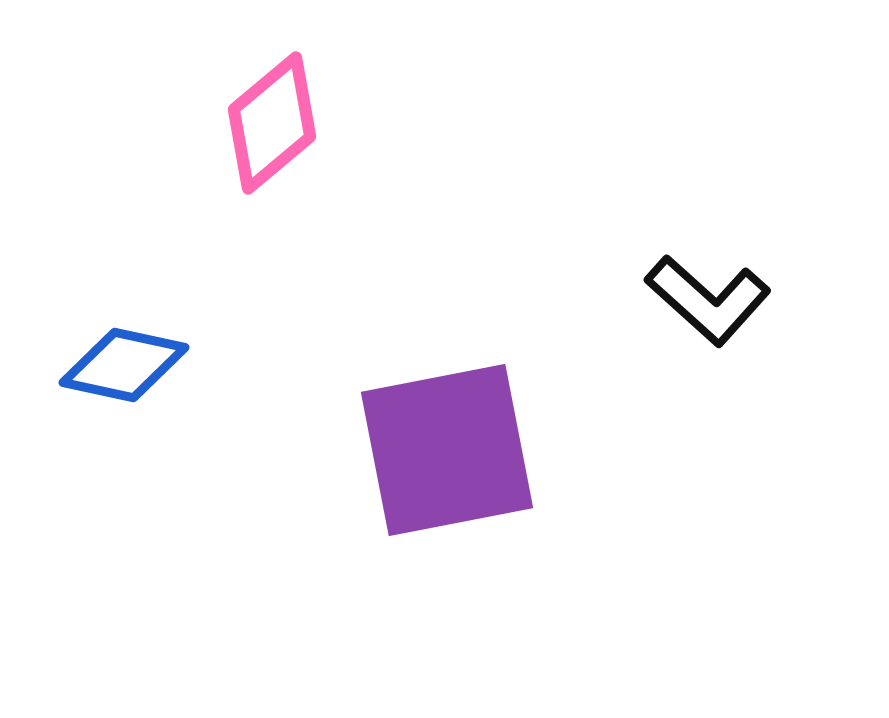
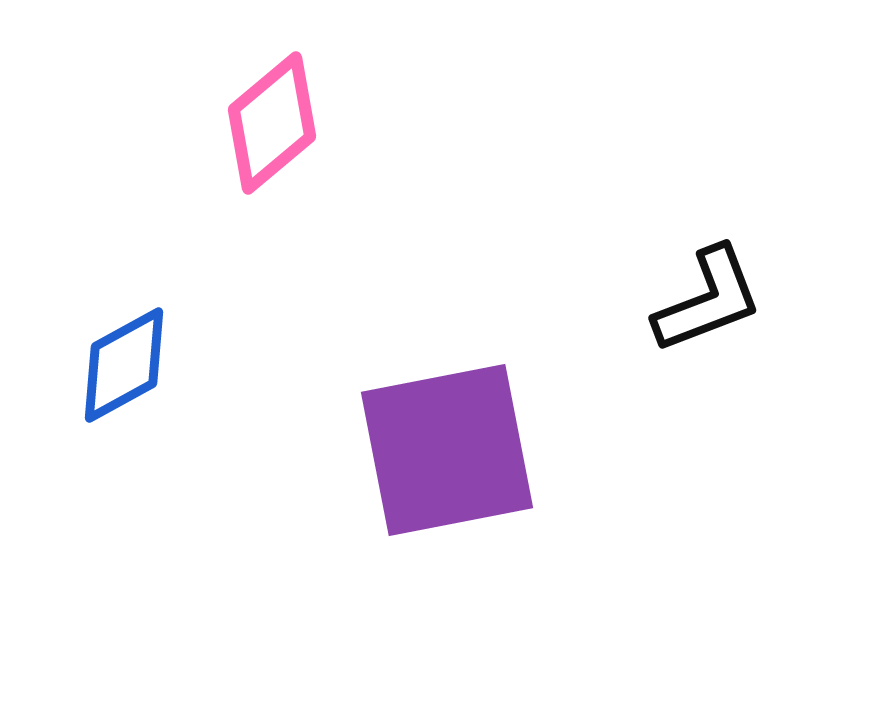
black L-shape: rotated 63 degrees counterclockwise
blue diamond: rotated 41 degrees counterclockwise
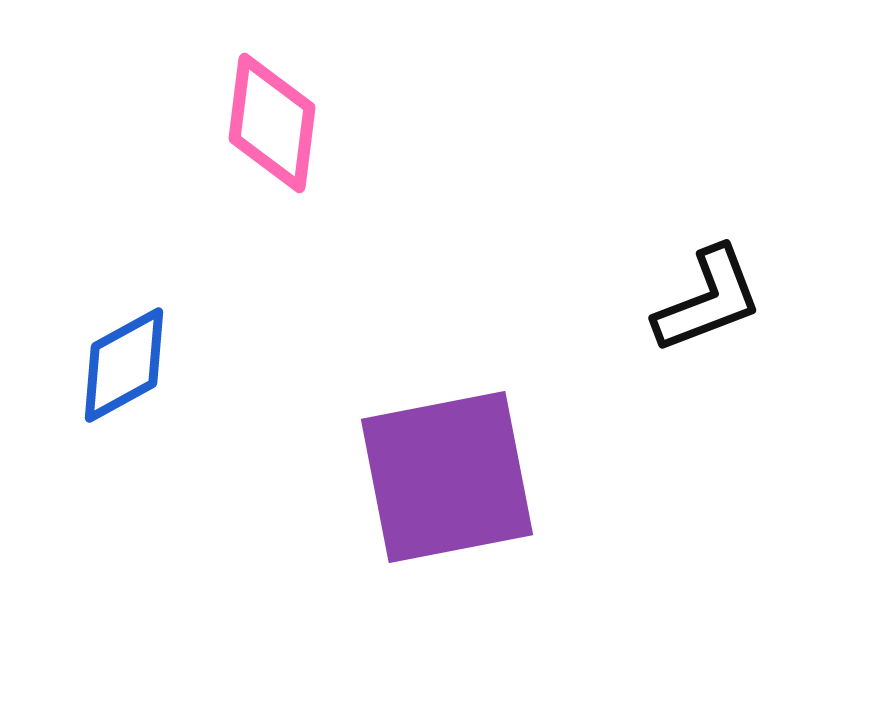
pink diamond: rotated 43 degrees counterclockwise
purple square: moved 27 px down
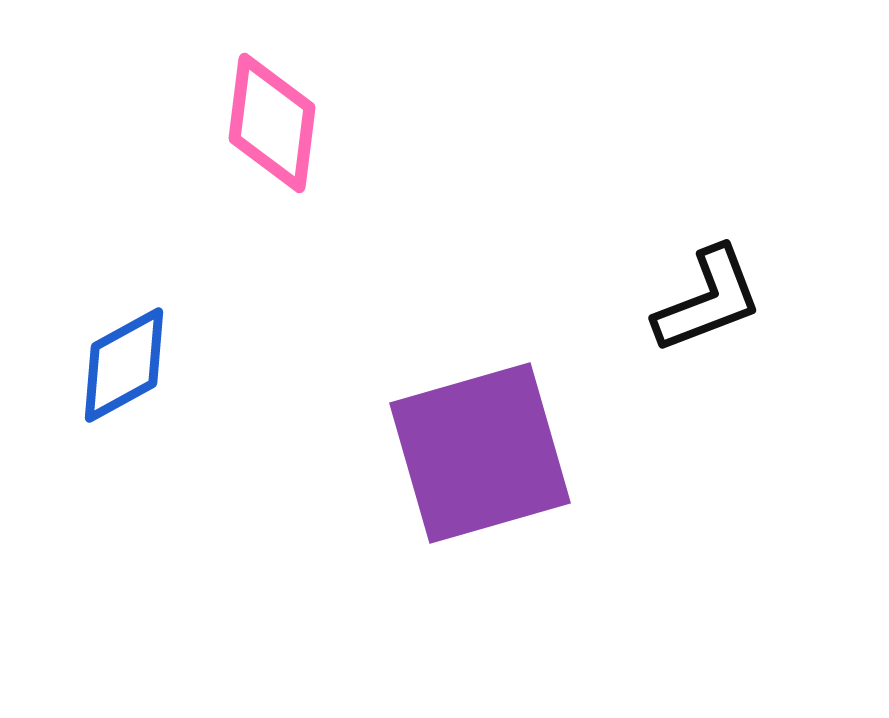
purple square: moved 33 px right, 24 px up; rotated 5 degrees counterclockwise
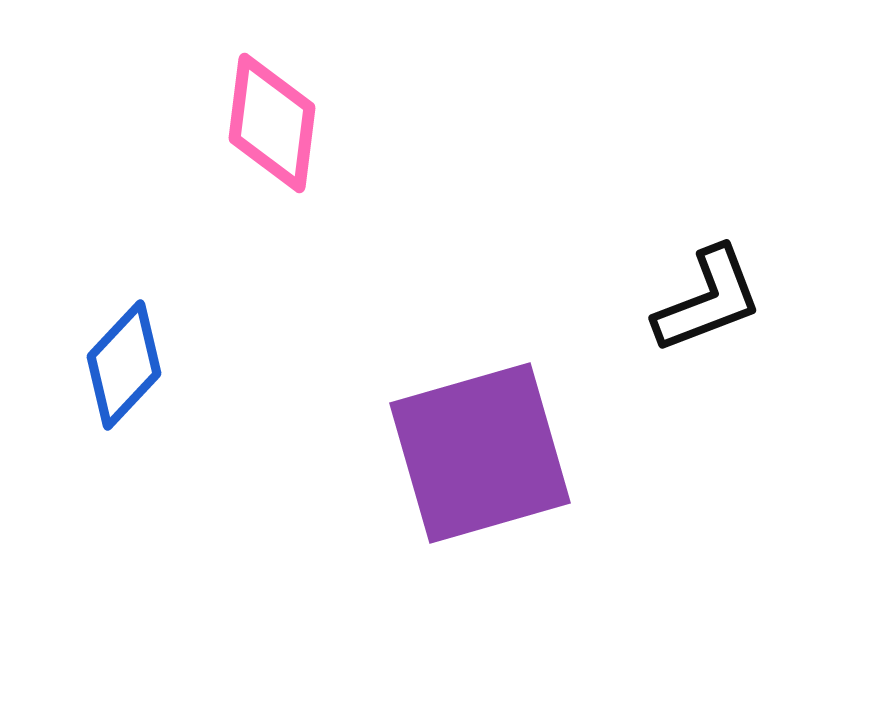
blue diamond: rotated 18 degrees counterclockwise
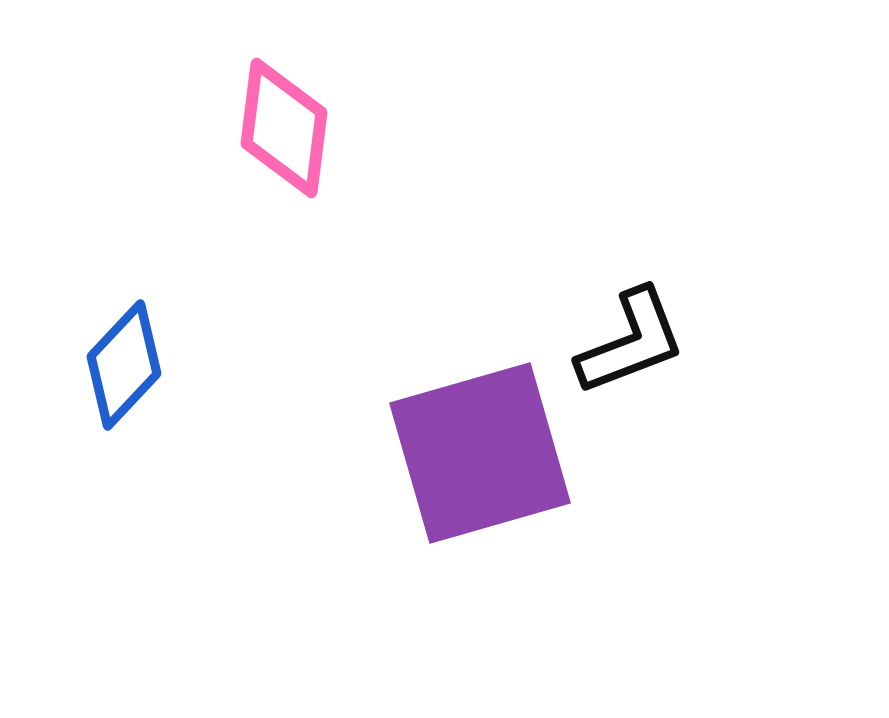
pink diamond: moved 12 px right, 5 px down
black L-shape: moved 77 px left, 42 px down
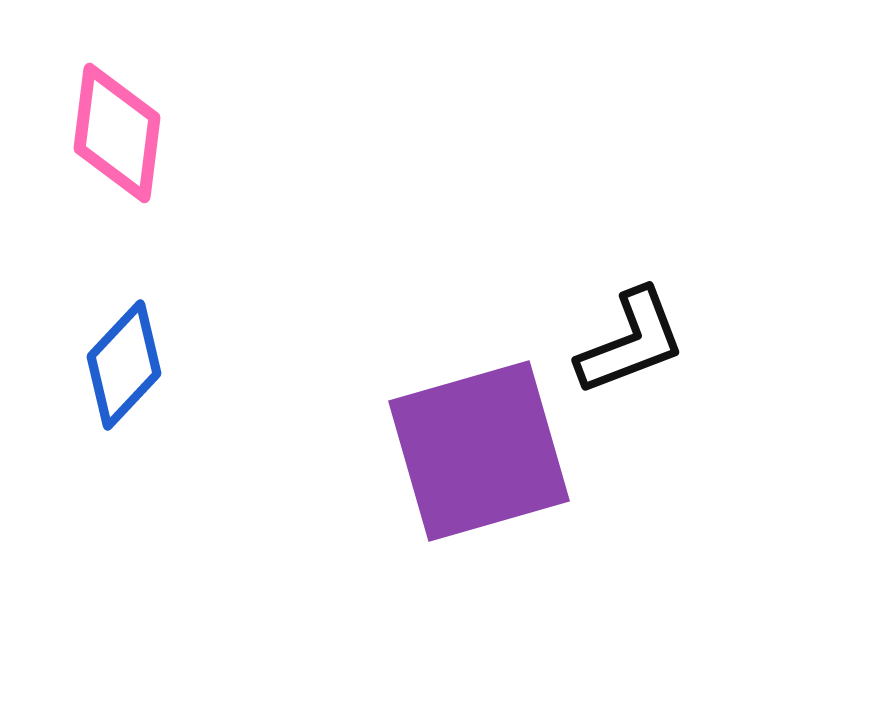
pink diamond: moved 167 px left, 5 px down
purple square: moved 1 px left, 2 px up
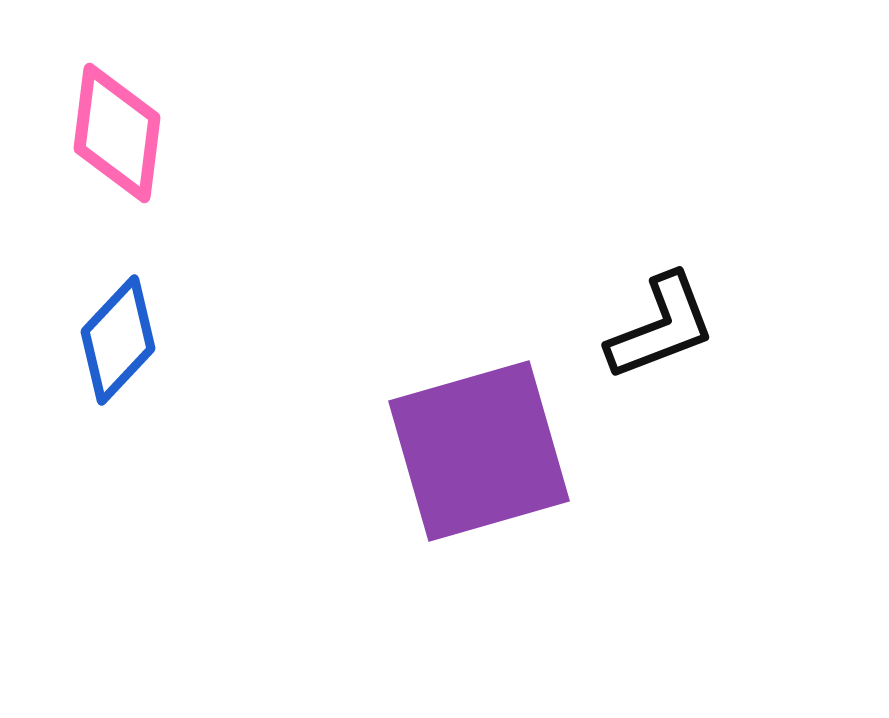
black L-shape: moved 30 px right, 15 px up
blue diamond: moved 6 px left, 25 px up
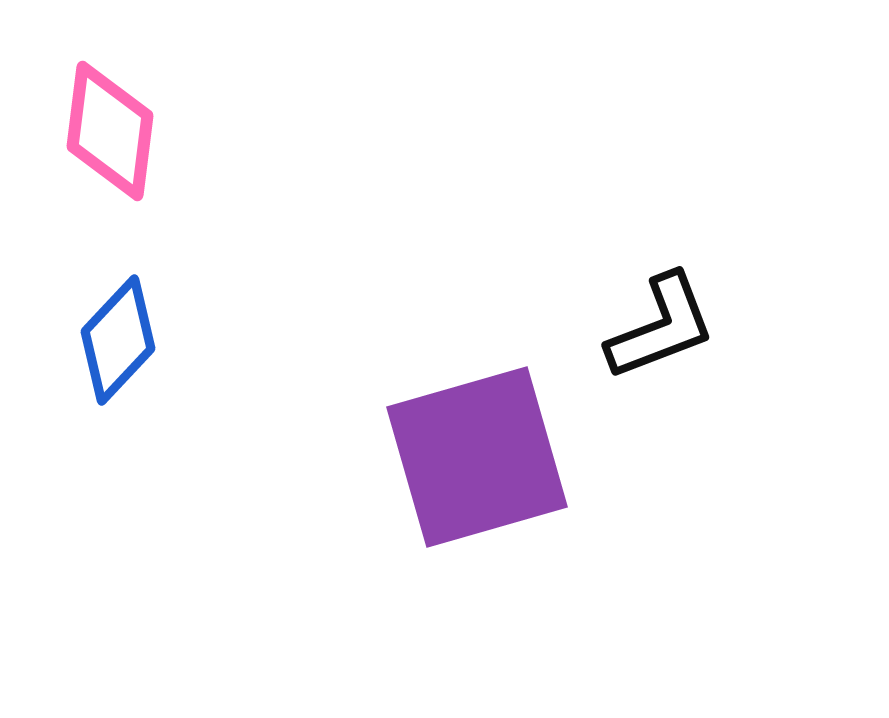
pink diamond: moved 7 px left, 2 px up
purple square: moved 2 px left, 6 px down
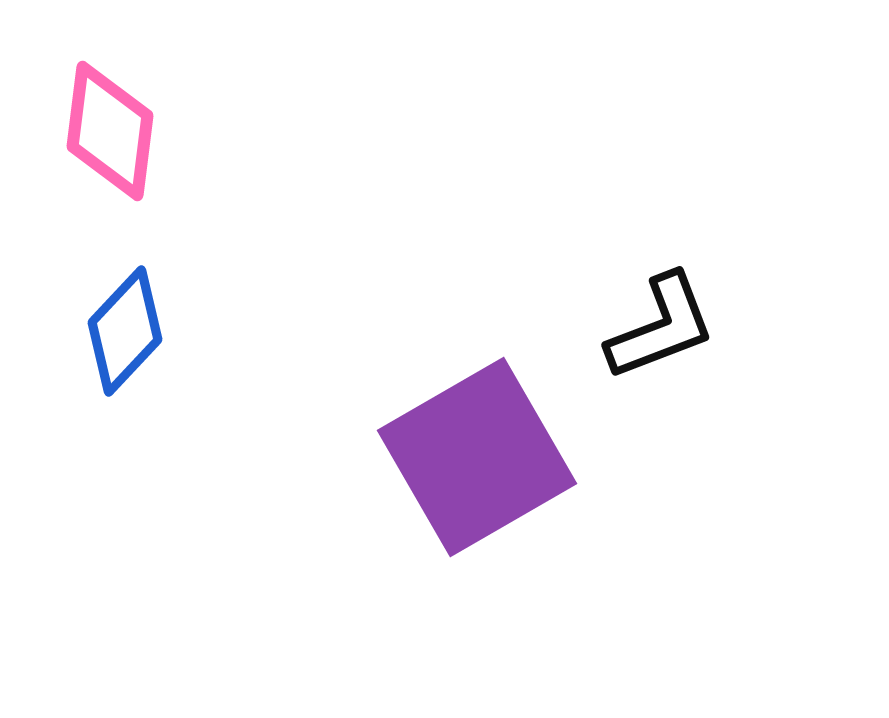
blue diamond: moved 7 px right, 9 px up
purple square: rotated 14 degrees counterclockwise
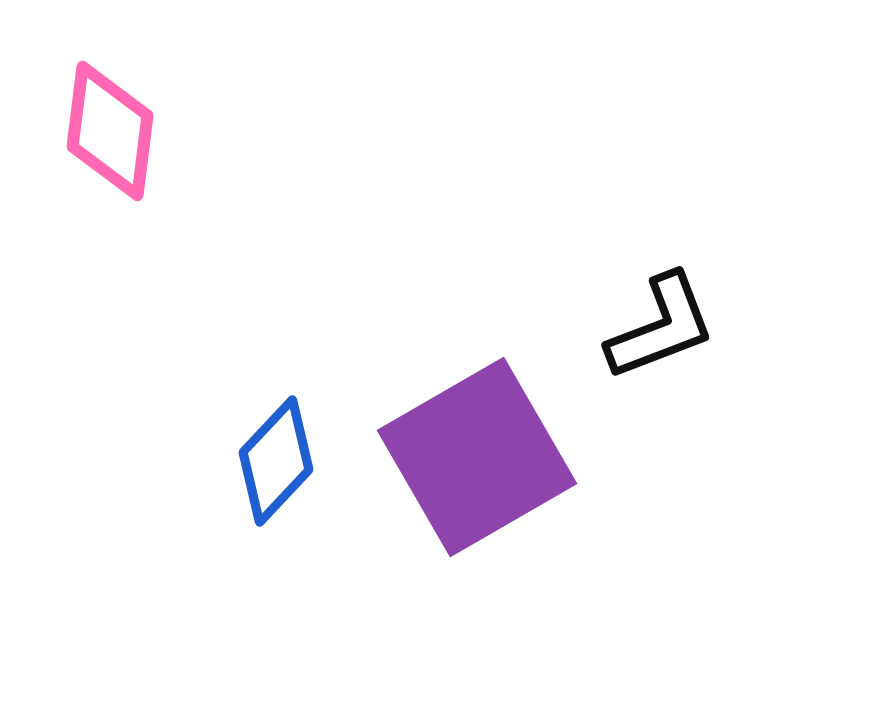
blue diamond: moved 151 px right, 130 px down
